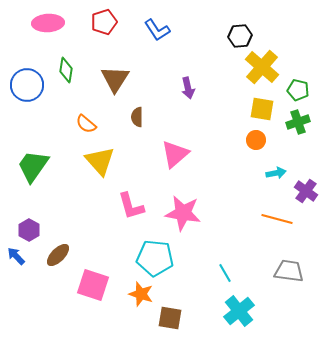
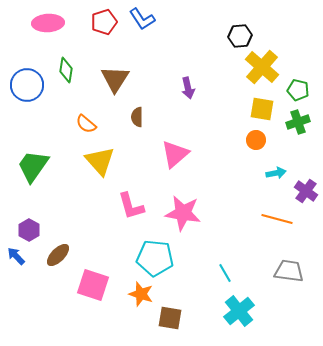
blue L-shape: moved 15 px left, 11 px up
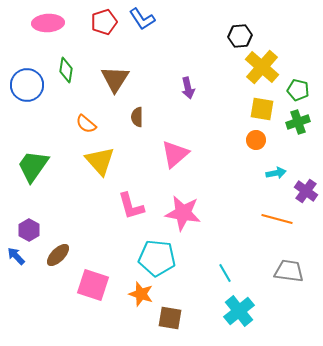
cyan pentagon: moved 2 px right
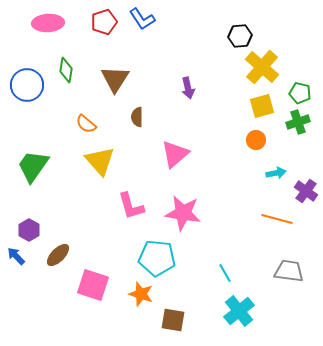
green pentagon: moved 2 px right, 3 px down
yellow square: moved 3 px up; rotated 25 degrees counterclockwise
brown square: moved 3 px right, 2 px down
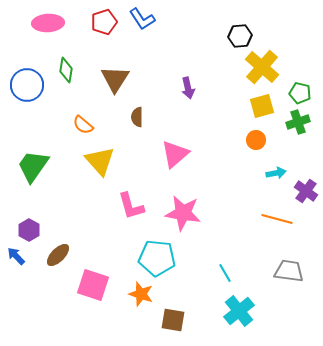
orange semicircle: moved 3 px left, 1 px down
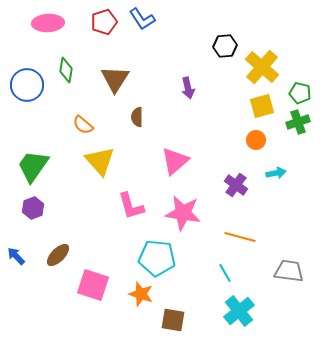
black hexagon: moved 15 px left, 10 px down
pink triangle: moved 7 px down
purple cross: moved 70 px left, 6 px up
orange line: moved 37 px left, 18 px down
purple hexagon: moved 4 px right, 22 px up; rotated 10 degrees clockwise
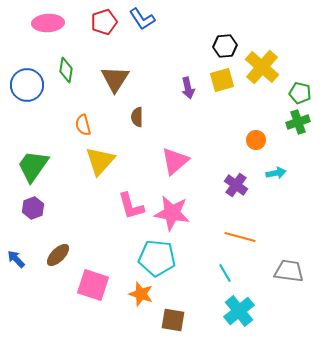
yellow square: moved 40 px left, 26 px up
orange semicircle: rotated 35 degrees clockwise
yellow triangle: rotated 24 degrees clockwise
pink star: moved 11 px left
blue arrow: moved 3 px down
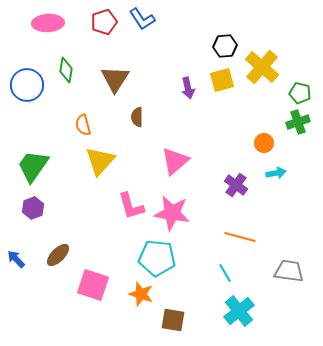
orange circle: moved 8 px right, 3 px down
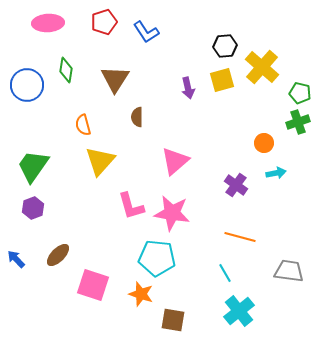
blue L-shape: moved 4 px right, 13 px down
